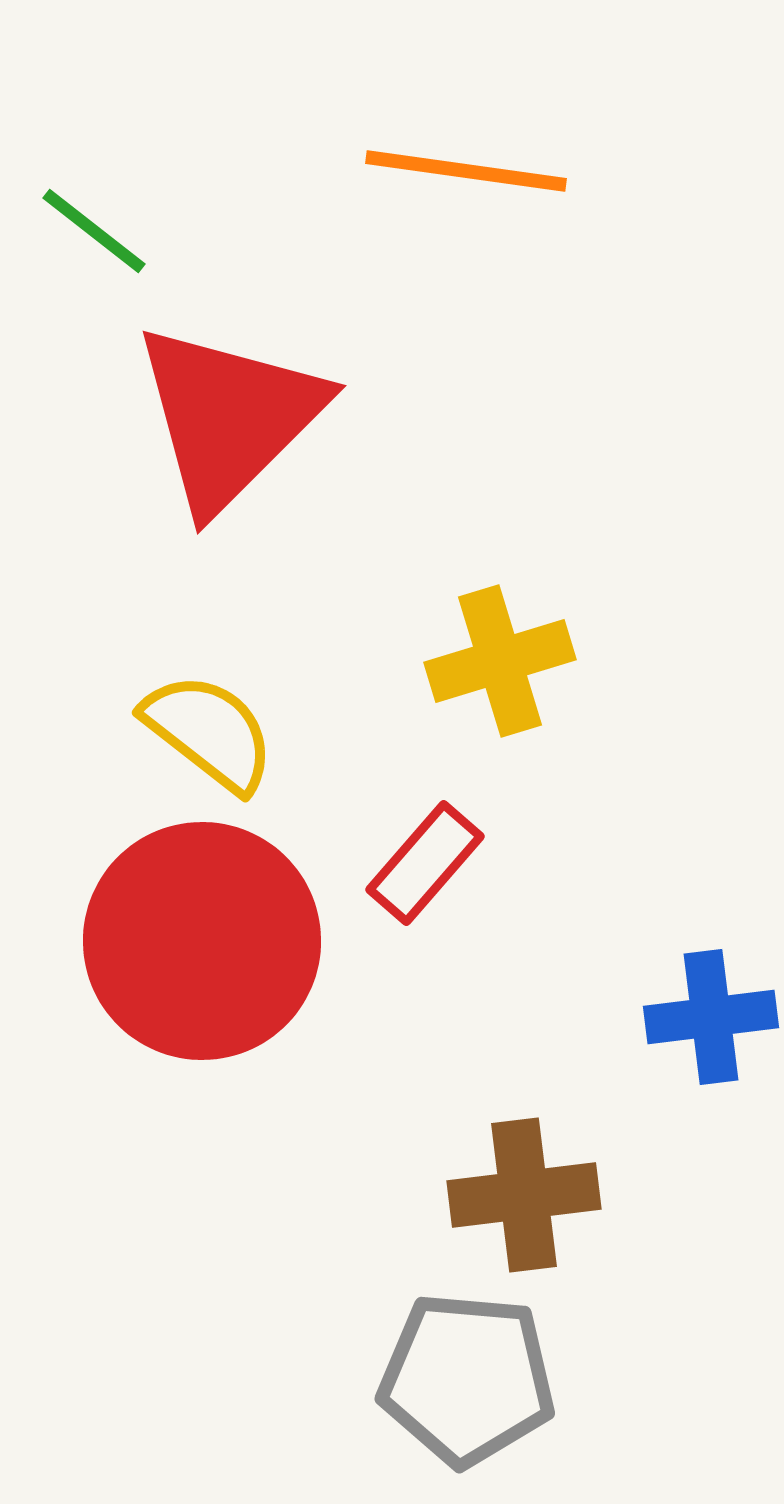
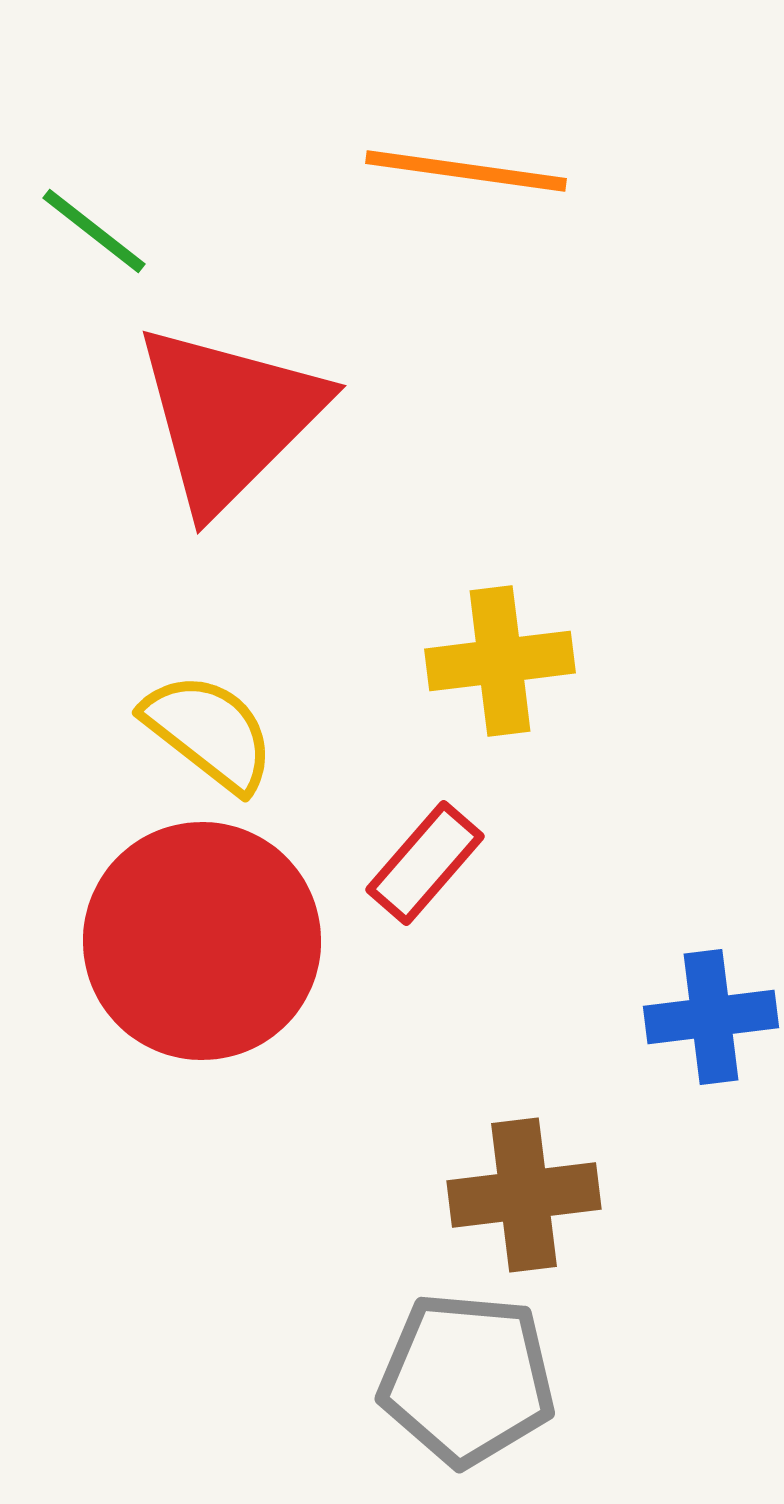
yellow cross: rotated 10 degrees clockwise
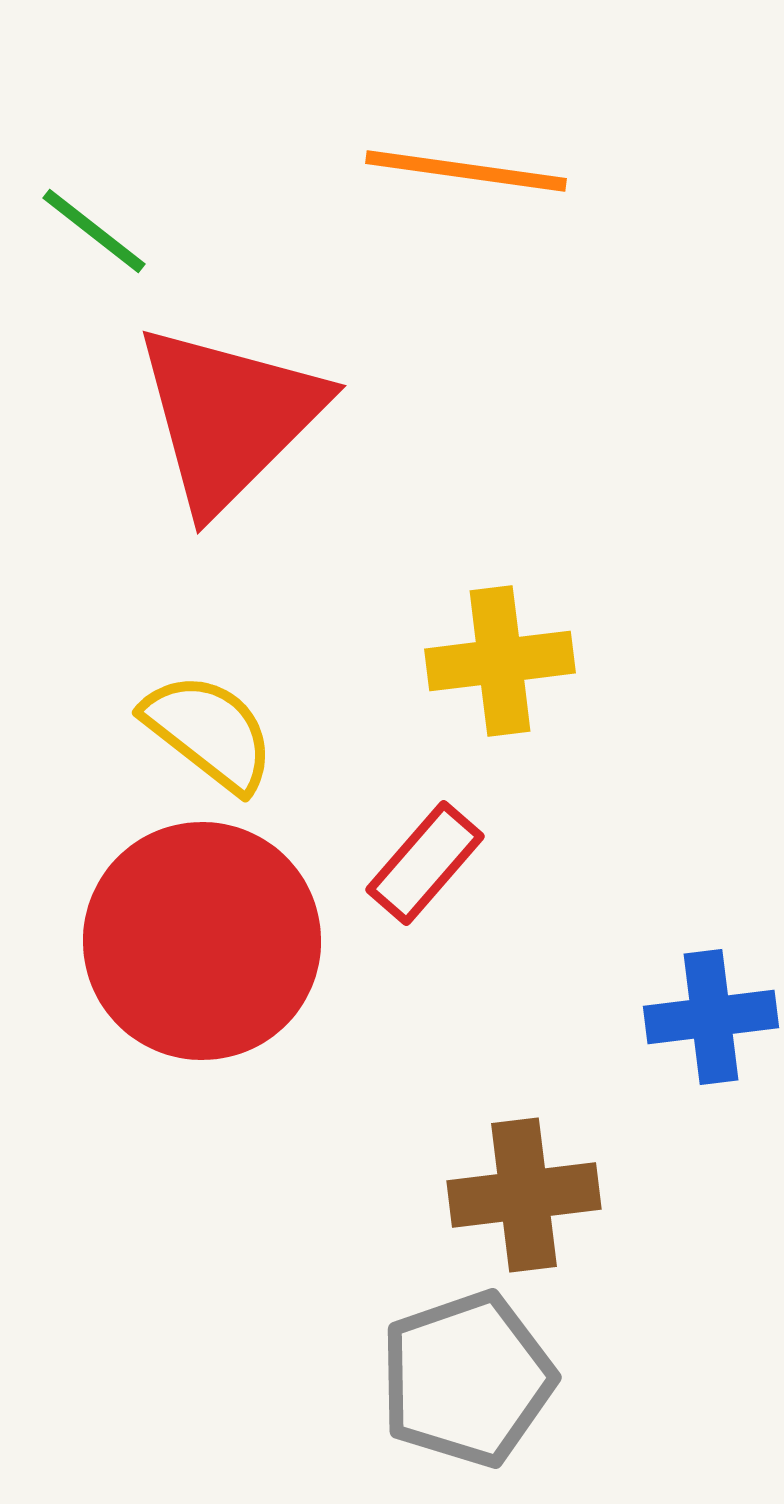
gray pentagon: rotated 24 degrees counterclockwise
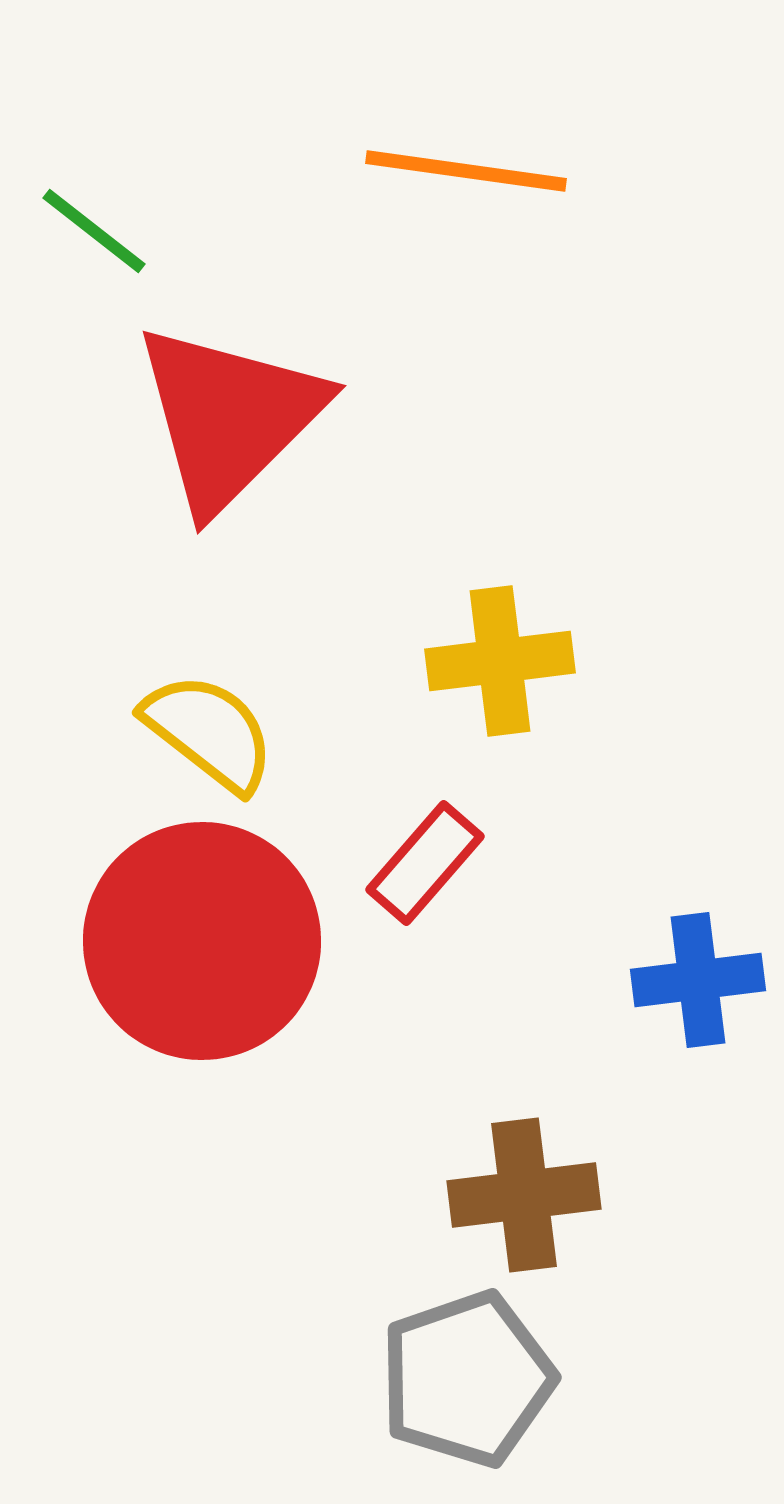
blue cross: moved 13 px left, 37 px up
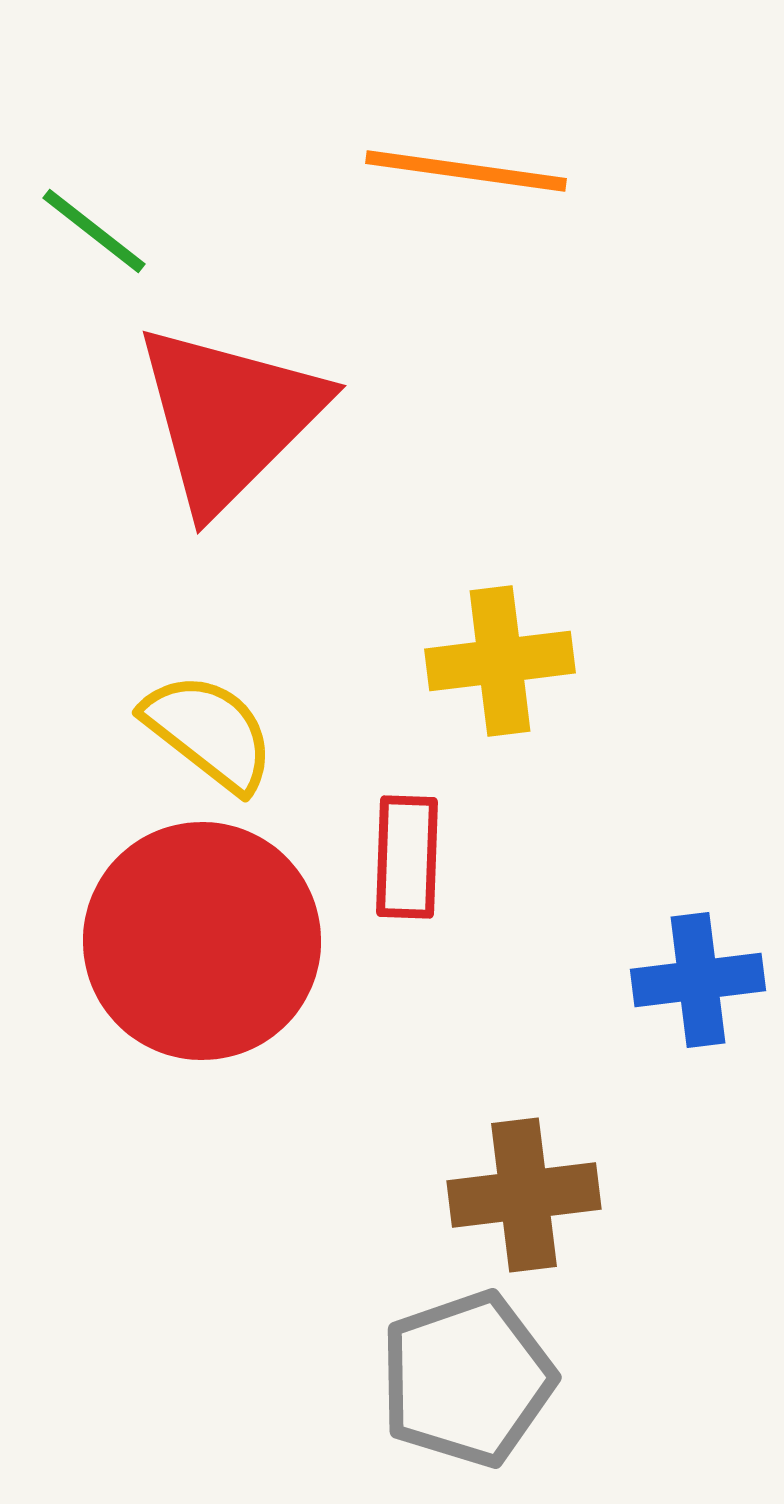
red rectangle: moved 18 px left, 6 px up; rotated 39 degrees counterclockwise
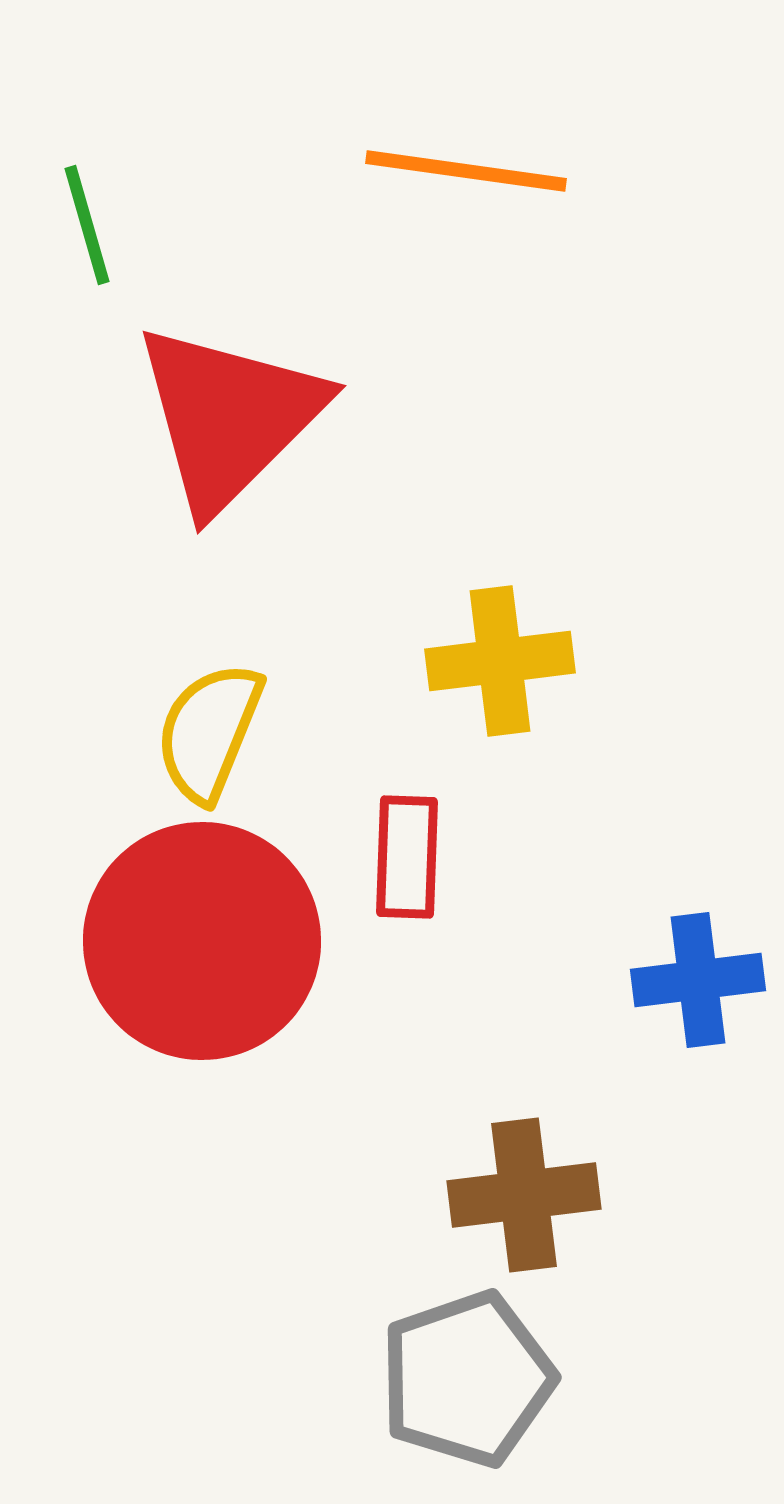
green line: moved 7 px left, 6 px up; rotated 36 degrees clockwise
yellow semicircle: rotated 106 degrees counterclockwise
